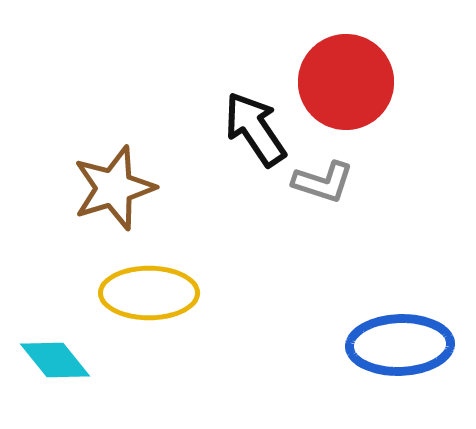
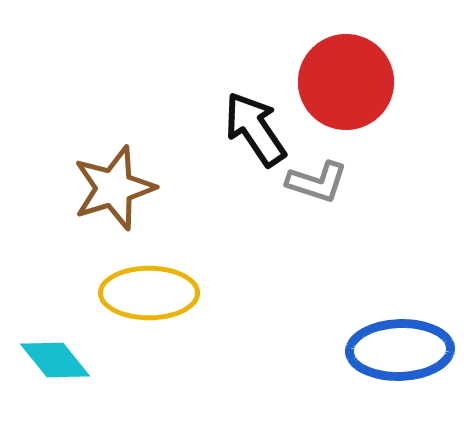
gray L-shape: moved 6 px left
blue ellipse: moved 5 px down
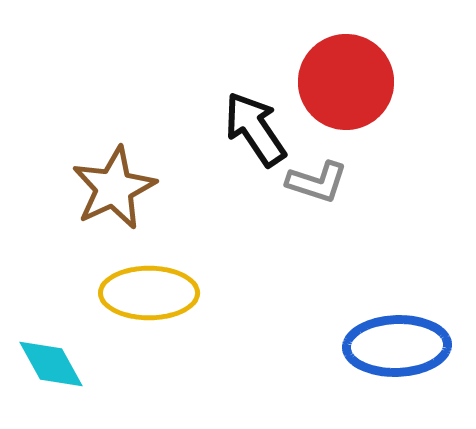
brown star: rotated 8 degrees counterclockwise
blue ellipse: moved 3 px left, 4 px up
cyan diamond: moved 4 px left, 4 px down; rotated 10 degrees clockwise
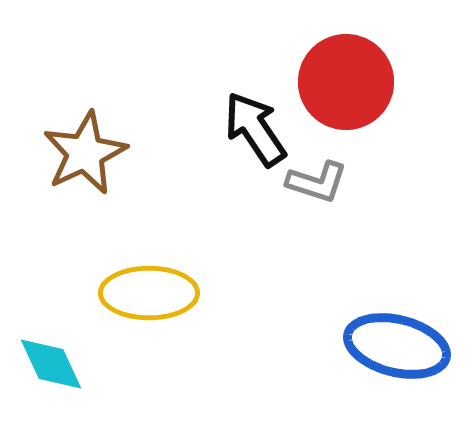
brown star: moved 29 px left, 35 px up
blue ellipse: rotated 16 degrees clockwise
cyan diamond: rotated 4 degrees clockwise
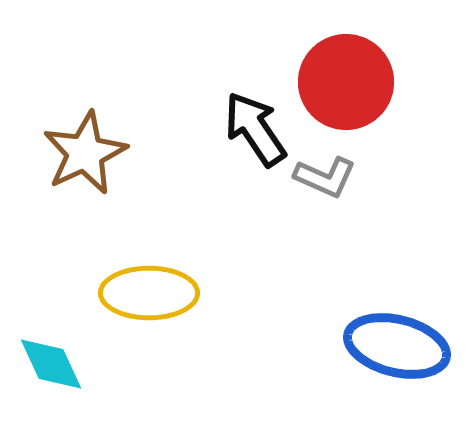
gray L-shape: moved 8 px right, 5 px up; rotated 6 degrees clockwise
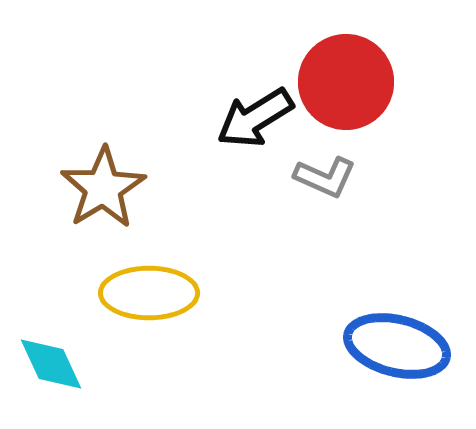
black arrow: moved 11 px up; rotated 88 degrees counterclockwise
brown star: moved 18 px right, 35 px down; rotated 6 degrees counterclockwise
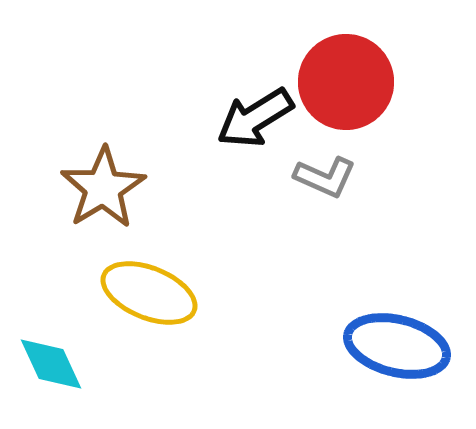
yellow ellipse: rotated 22 degrees clockwise
